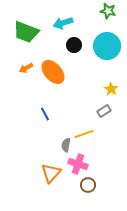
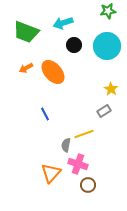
green star: rotated 21 degrees counterclockwise
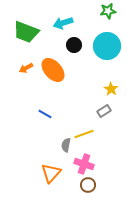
orange ellipse: moved 2 px up
blue line: rotated 32 degrees counterclockwise
pink cross: moved 6 px right
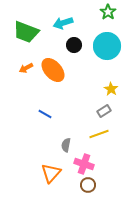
green star: moved 1 px down; rotated 28 degrees counterclockwise
yellow line: moved 15 px right
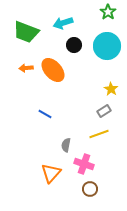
orange arrow: rotated 24 degrees clockwise
brown circle: moved 2 px right, 4 px down
